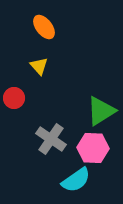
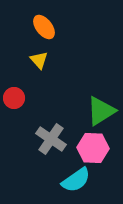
yellow triangle: moved 6 px up
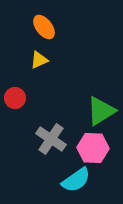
yellow triangle: rotated 48 degrees clockwise
red circle: moved 1 px right
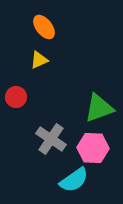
red circle: moved 1 px right, 1 px up
green triangle: moved 2 px left, 3 px up; rotated 12 degrees clockwise
cyan semicircle: moved 2 px left
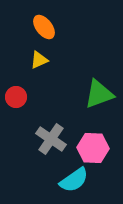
green triangle: moved 14 px up
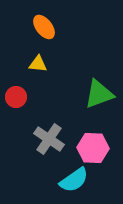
yellow triangle: moved 1 px left, 4 px down; rotated 30 degrees clockwise
gray cross: moved 2 px left
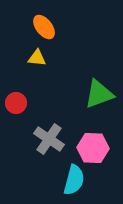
yellow triangle: moved 1 px left, 6 px up
red circle: moved 6 px down
cyan semicircle: rotated 40 degrees counterclockwise
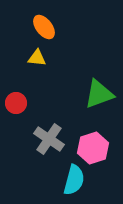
pink hexagon: rotated 20 degrees counterclockwise
